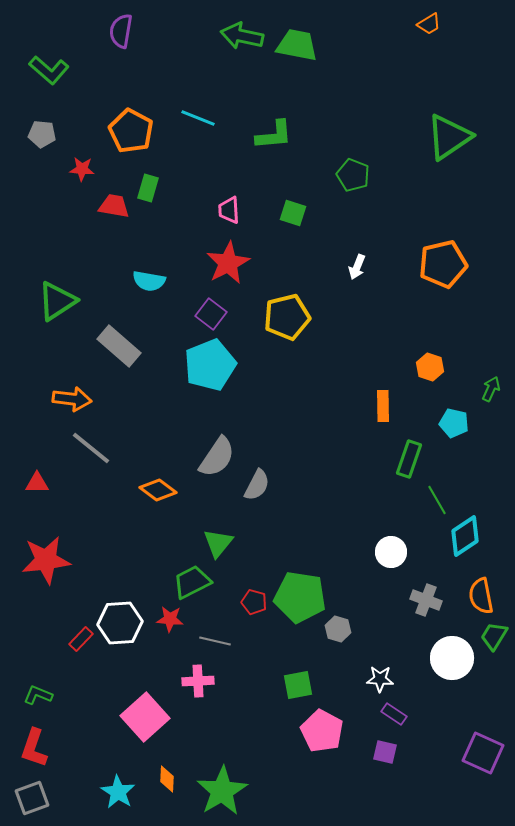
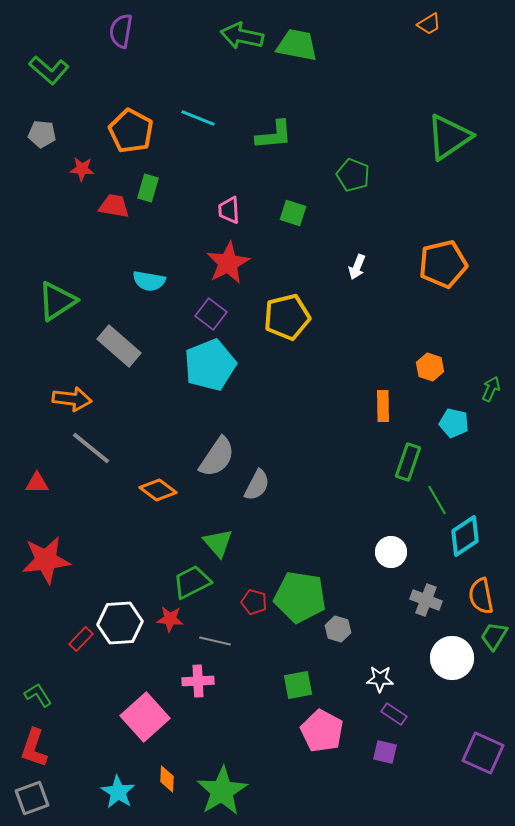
green rectangle at (409, 459): moved 1 px left, 3 px down
green triangle at (218, 543): rotated 20 degrees counterclockwise
green L-shape at (38, 695): rotated 36 degrees clockwise
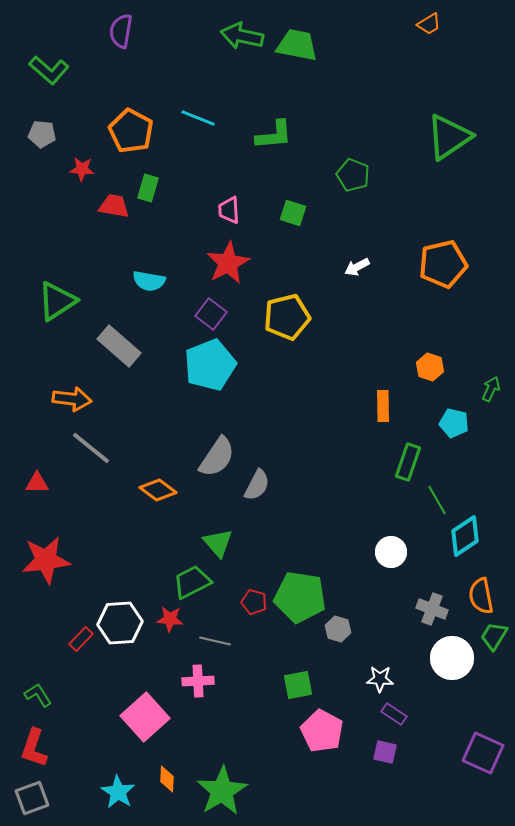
white arrow at (357, 267): rotated 40 degrees clockwise
gray cross at (426, 600): moved 6 px right, 9 px down
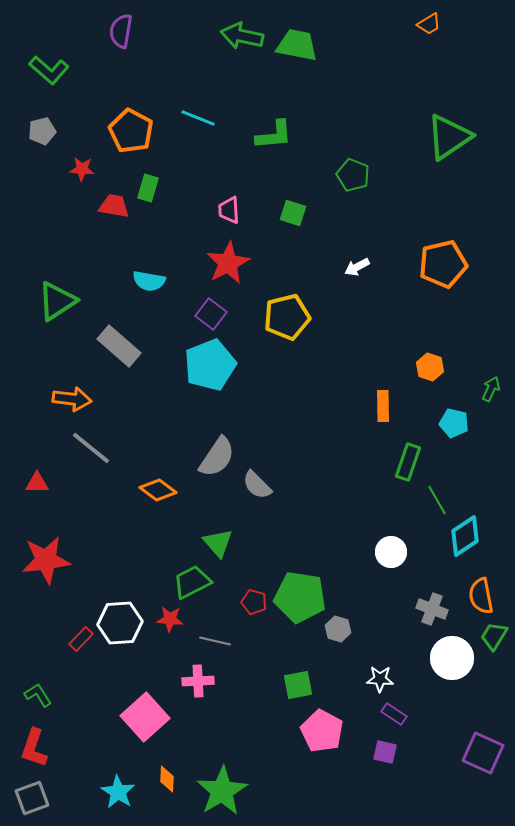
gray pentagon at (42, 134): moved 3 px up; rotated 20 degrees counterclockwise
gray semicircle at (257, 485): rotated 108 degrees clockwise
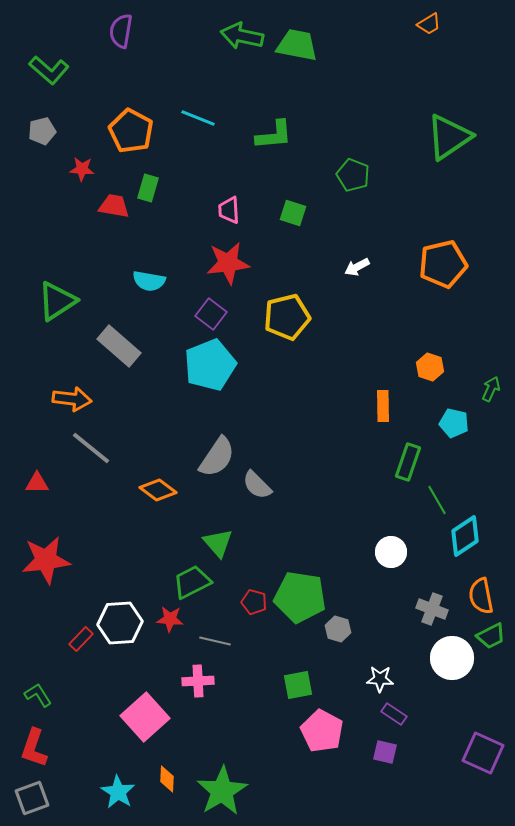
red star at (228, 263): rotated 21 degrees clockwise
green trapezoid at (494, 636): moved 3 px left; rotated 148 degrees counterclockwise
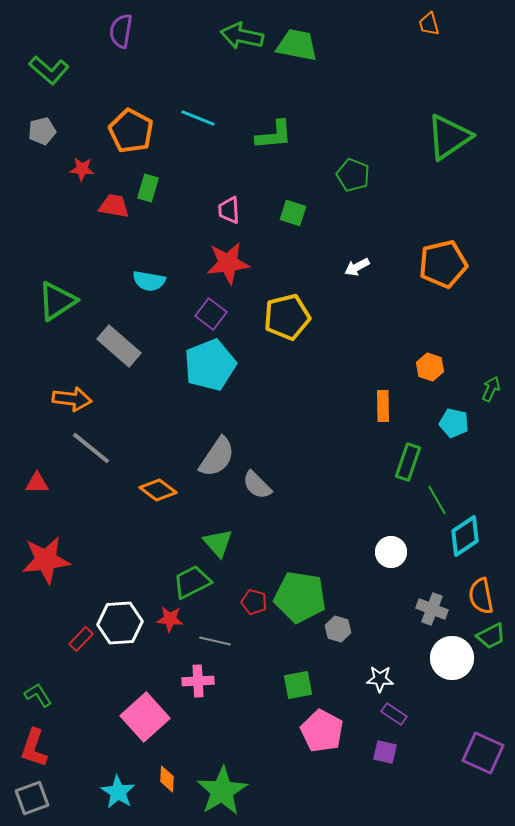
orange trapezoid at (429, 24): rotated 105 degrees clockwise
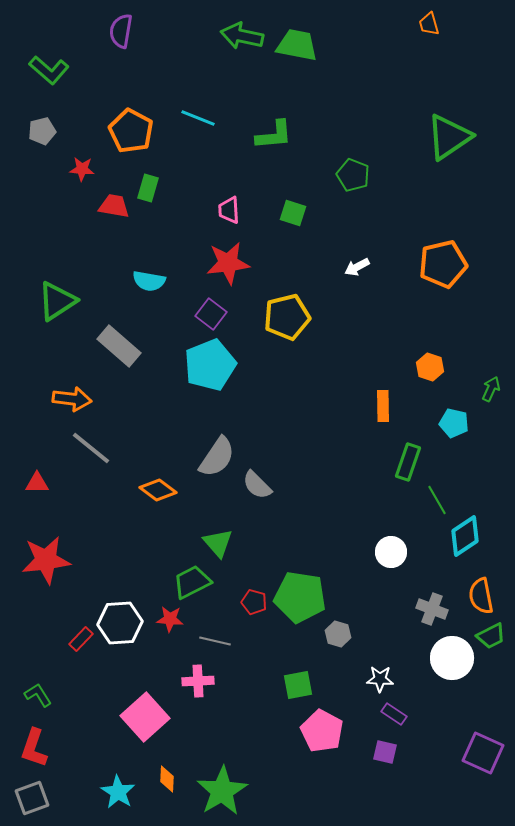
gray hexagon at (338, 629): moved 5 px down
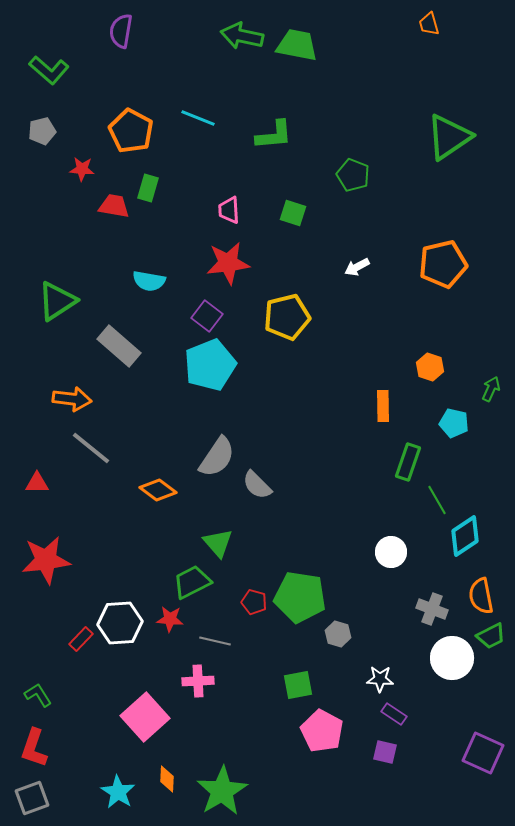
purple square at (211, 314): moved 4 px left, 2 px down
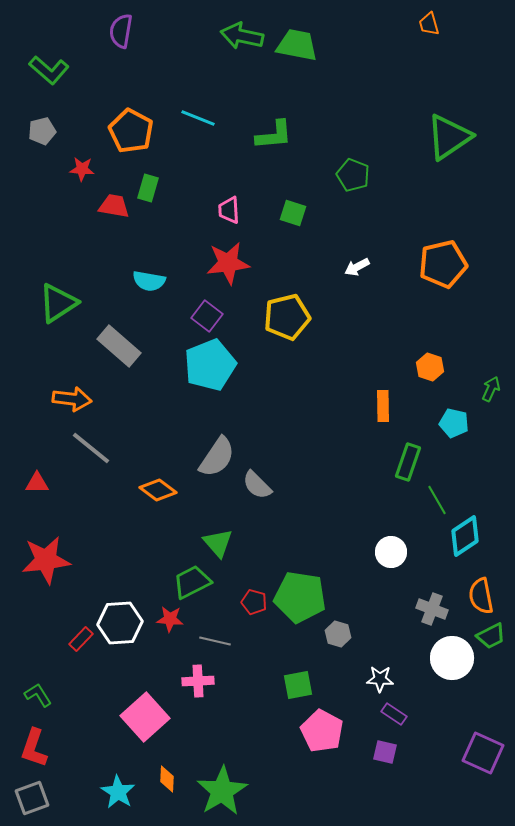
green triangle at (57, 301): moved 1 px right, 2 px down
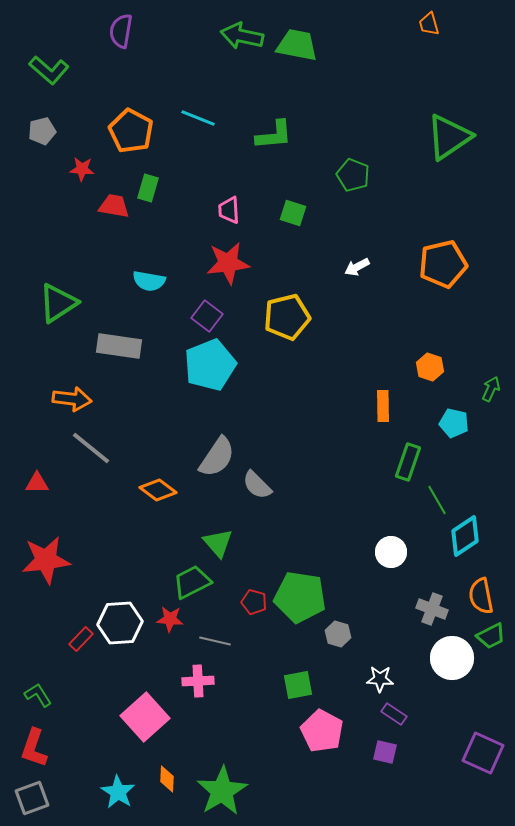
gray rectangle at (119, 346): rotated 33 degrees counterclockwise
